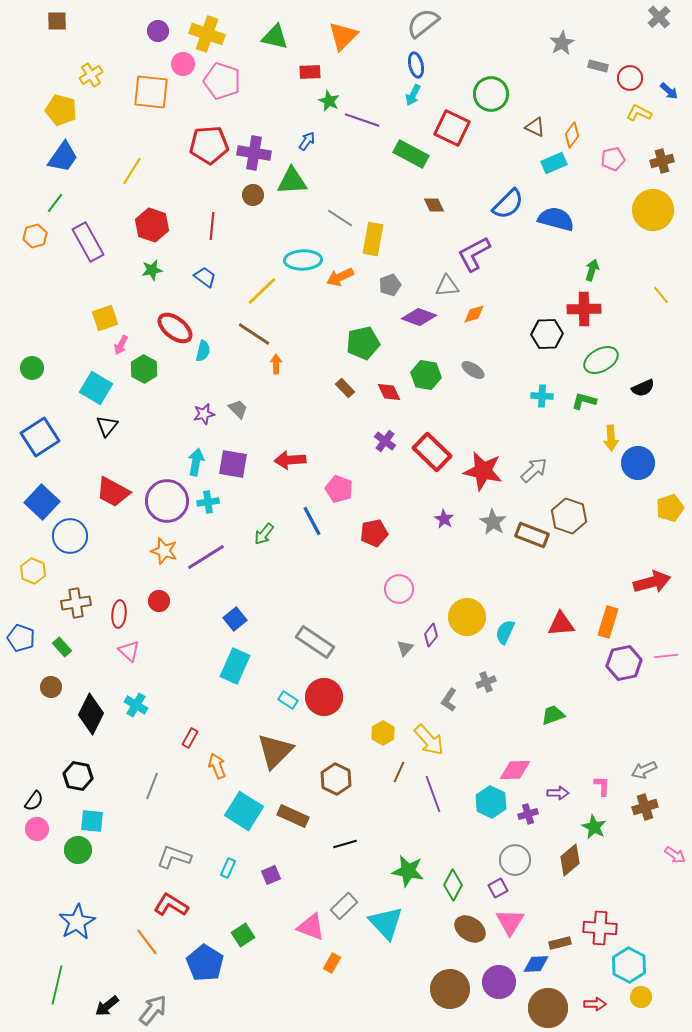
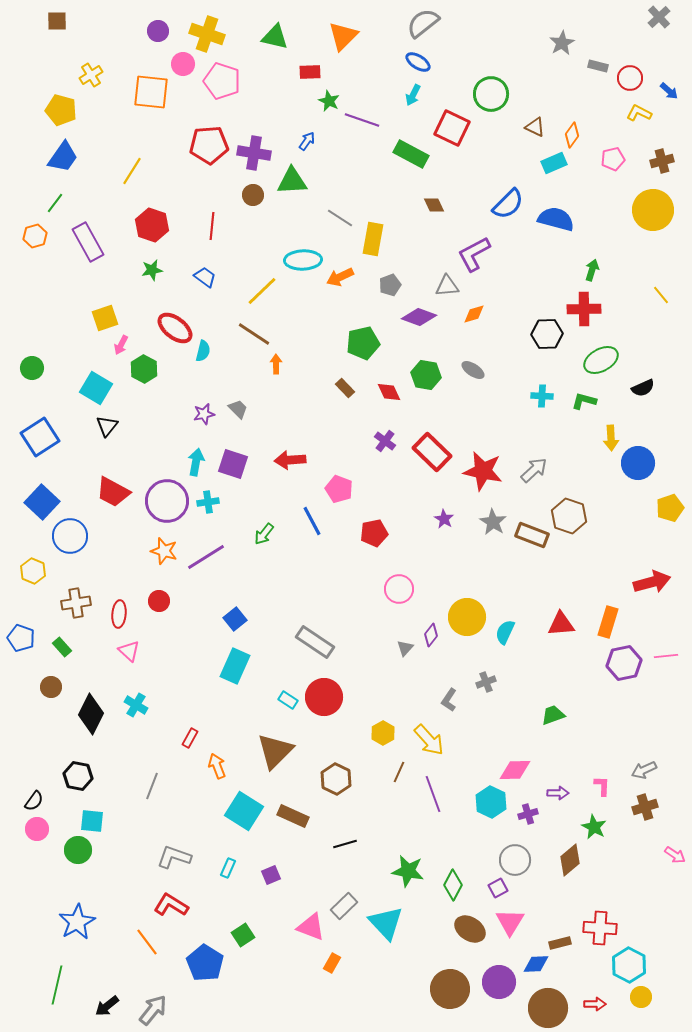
blue ellipse at (416, 65): moved 2 px right, 3 px up; rotated 45 degrees counterclockwise
purple square at (233, 464): rotated 8 degrees clockwise
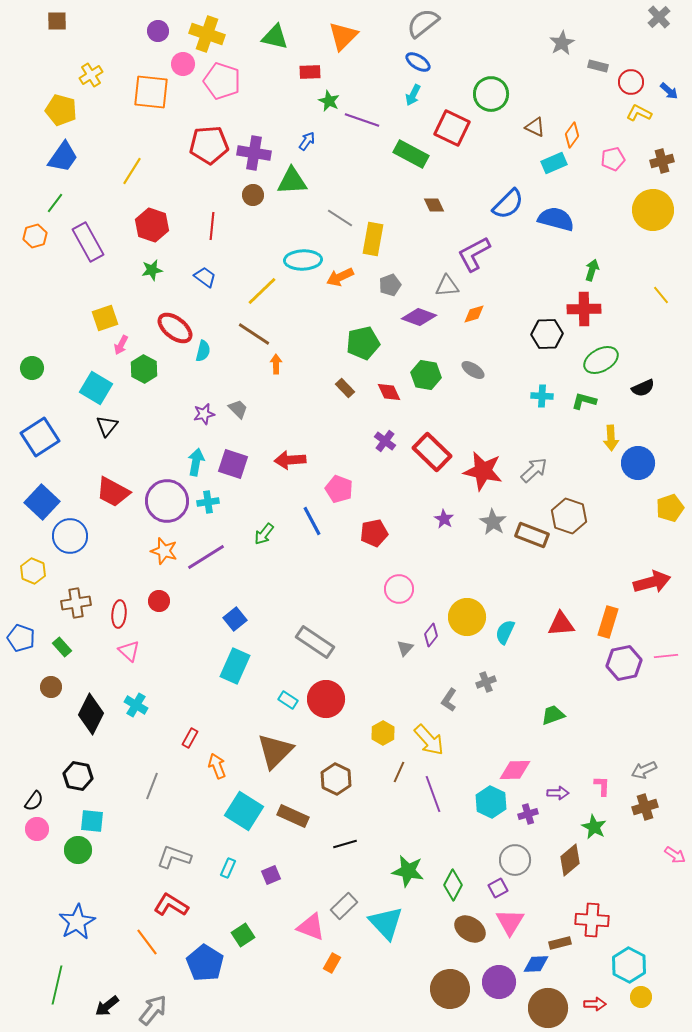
red circle at (630, 78): moved 1 px right, 4 px down
red circle at (324, 697): moved 2 px right, 2 px down
red cross at (600, 928): moved 8 px left, 8 px up
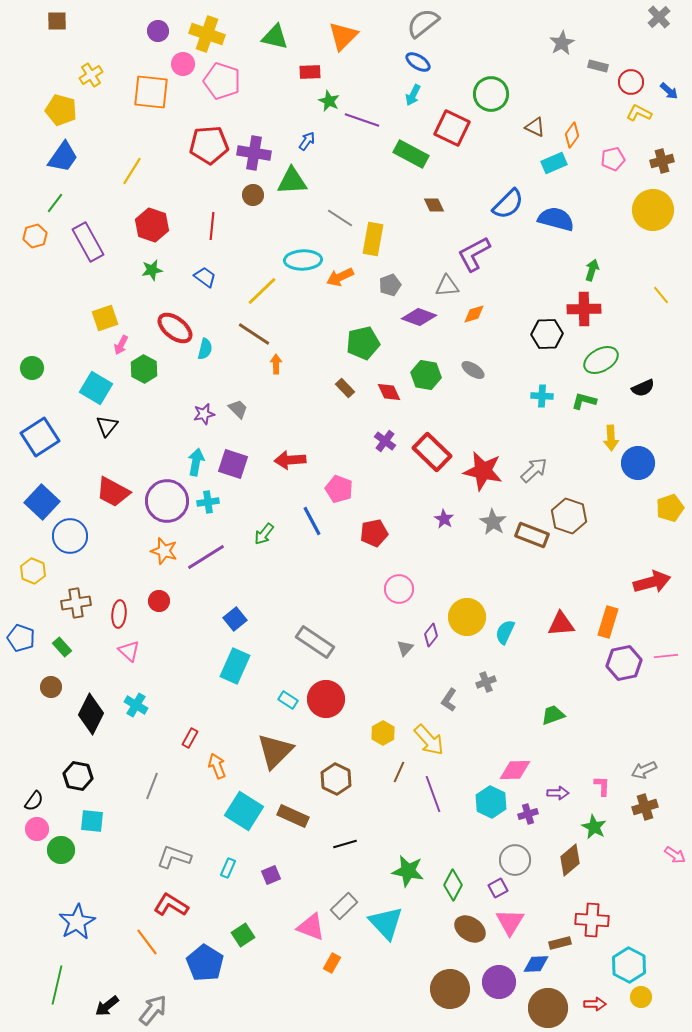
cyan semicircle at (203, 351): moved 2 px right, 2 px up
green circle at (78, 850): moved 17 px left
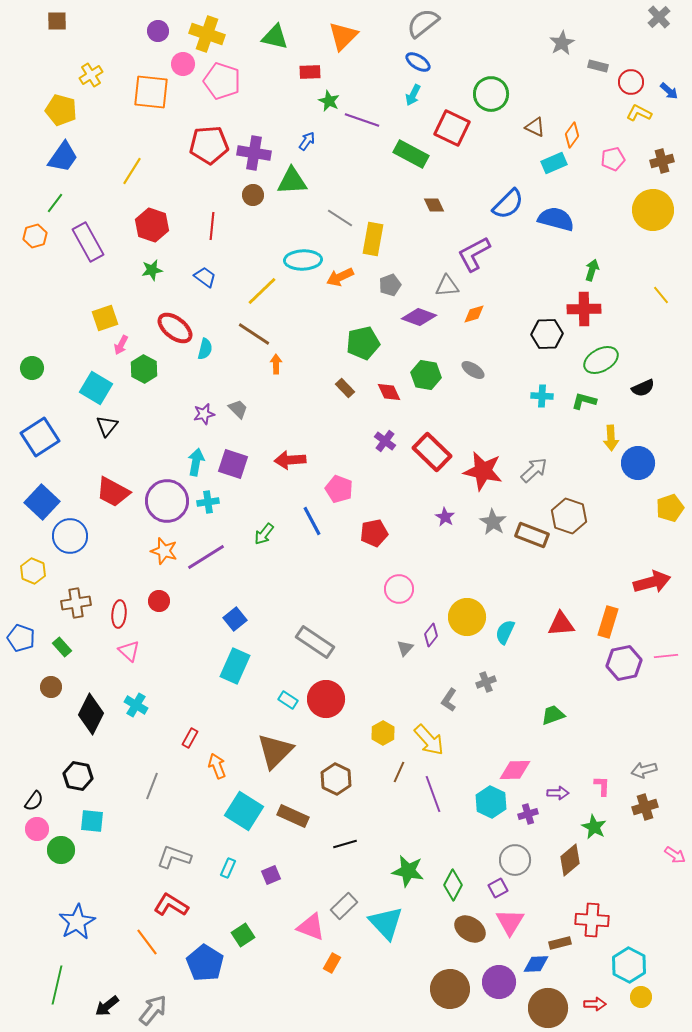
purple star at (444, 519): moved 1 px right, 2 px up
gray arrow at (644, 770): rotated 10 degrees clockwise
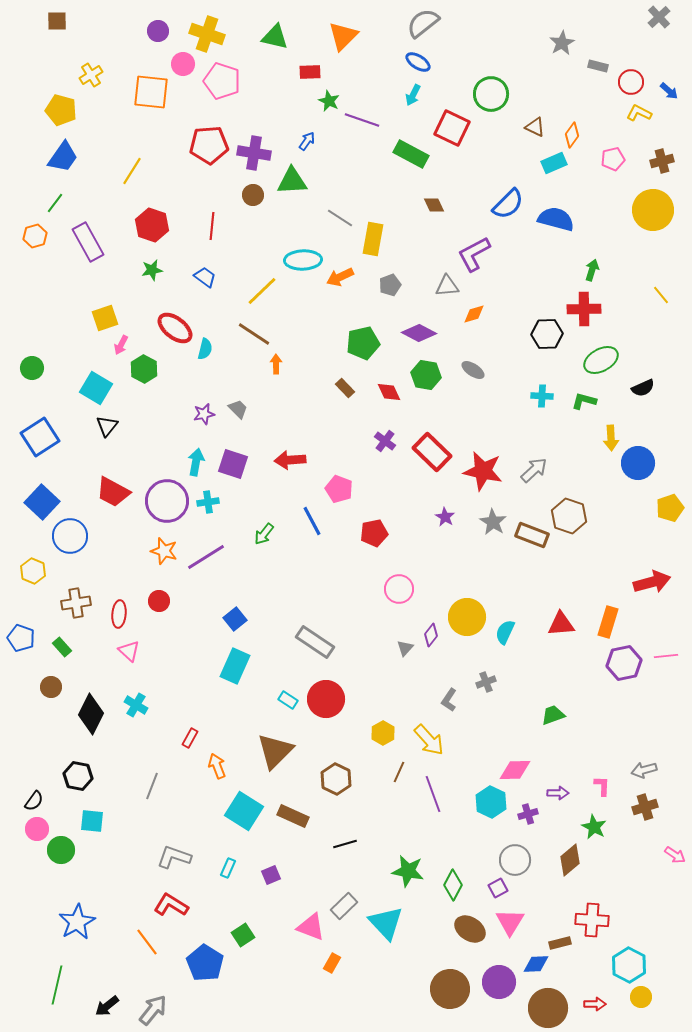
purple diamond at (419, 317): moved 16 px down; rotated 8 degrees clockwise
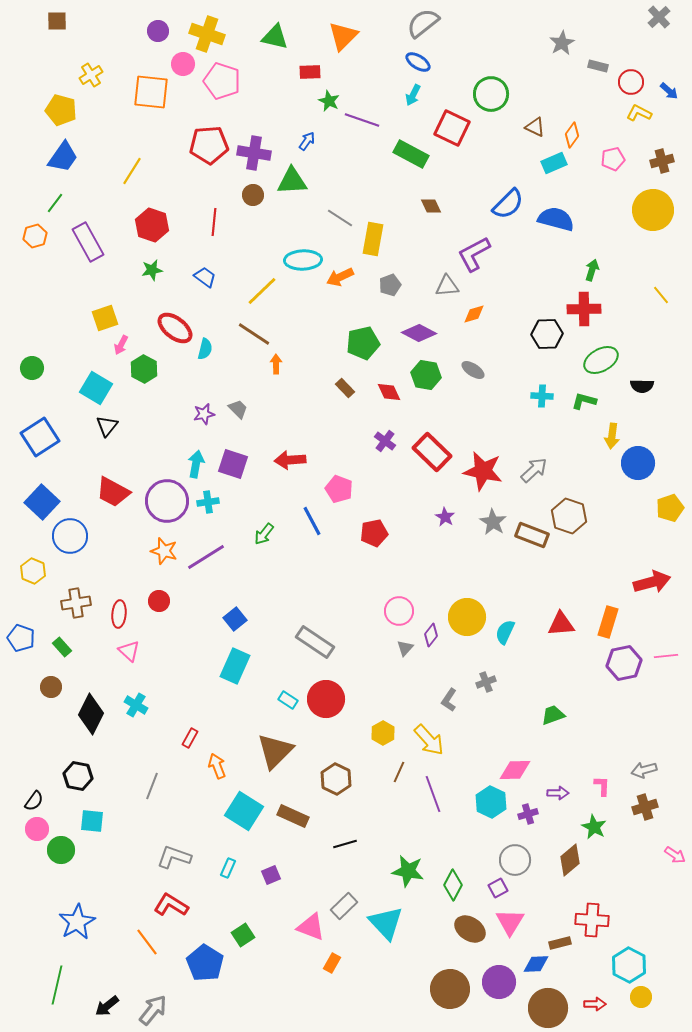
brown diamond at (434, 205): moved 3 px left, 1 px down
red line at (212, 226): moved 2 px right, 4 px up
black semicircle at (643, 388): moved 1 px left, 2 px up; rotated 25 degrees clockwise
yellow arrow at (611, 438): moved 1 px right, 2 px up; rotated 10 degrees clockwise
cyan arrow at (196, 462): moved 2 px down
pink circle at (399, 589): moved 22 px down
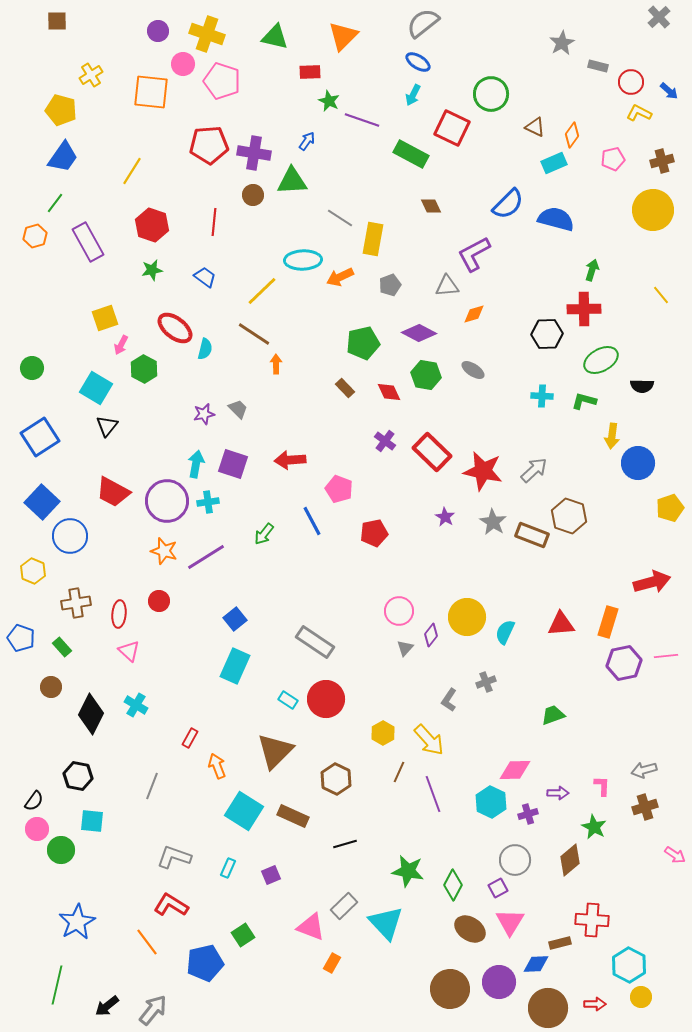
blue pentagon at (205, 963): rotated 27 degrees clockwise
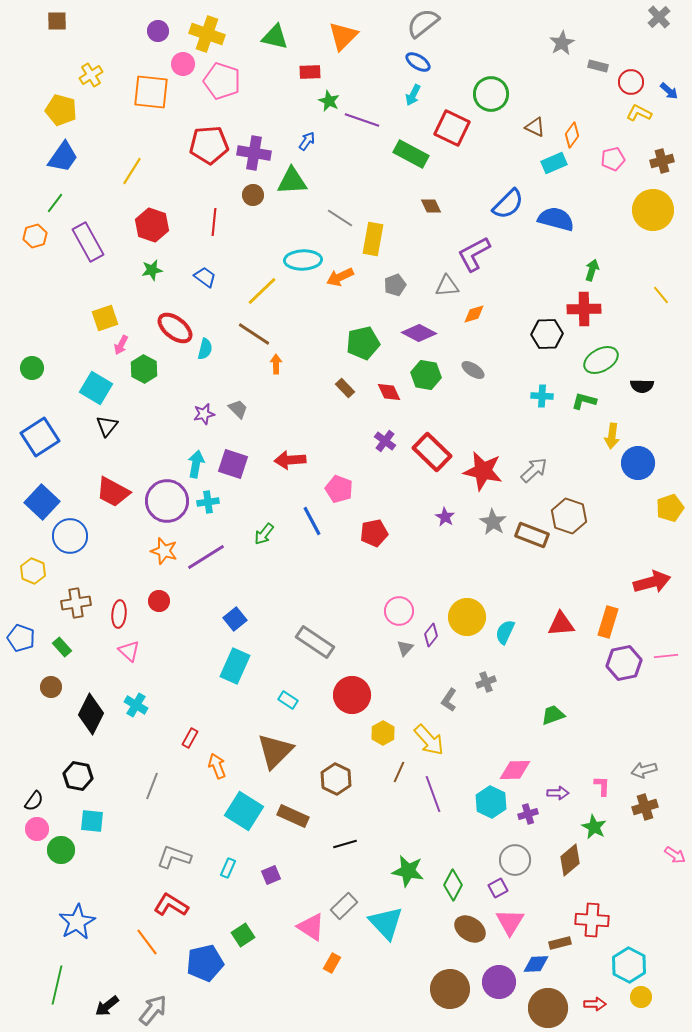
gray pentagon at (390, 285): moved 5 px right
red circle at (326, 699): moved 26 px right, 4 px up
pink triangle at (311, 927): rotated 12 degrees clockwise
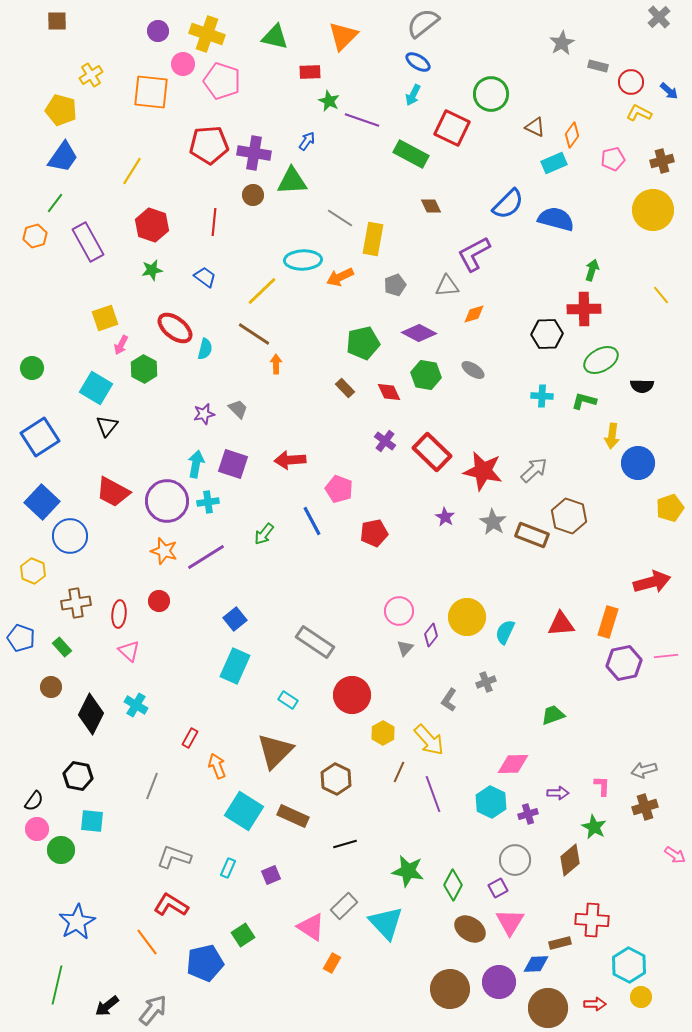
pink diamond at (515, 770): moved 2 px left, 6 px up
